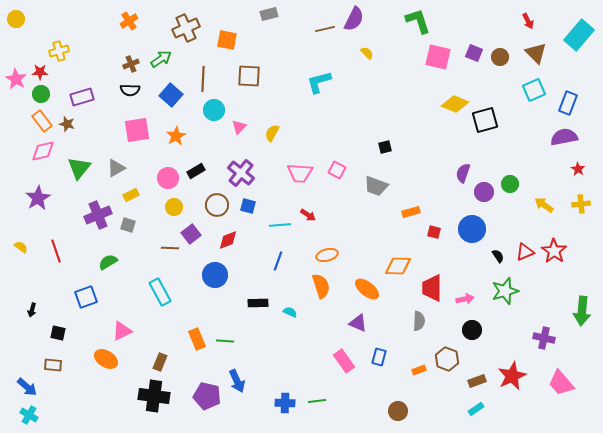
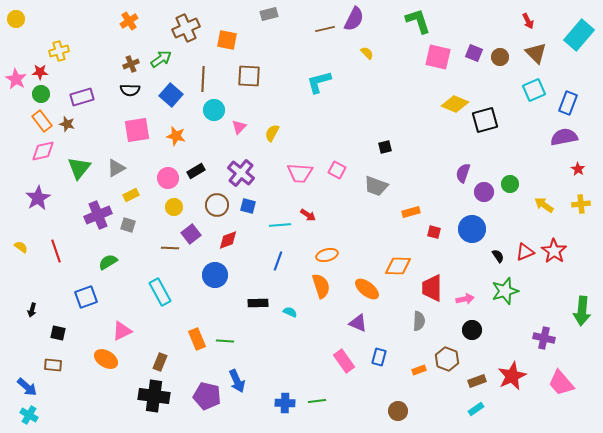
orange star at (176, 136): rotated 30 degrees counterclockwise
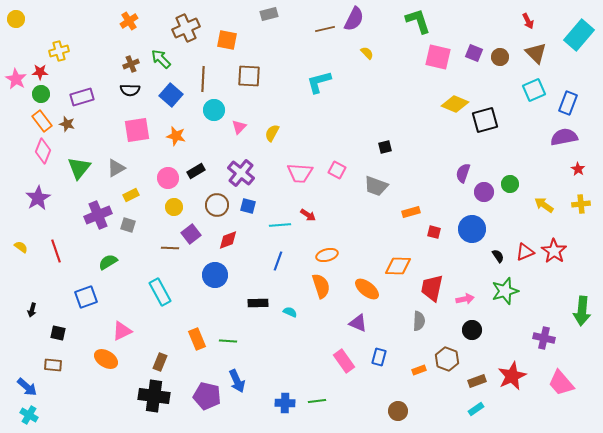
green arrow at (161, 59): rotated 100 degrees counterclockwise
pink diamond at (43, 151): rotated 55 degrees counterclockwise
red trapezoid at (432, 288): rotated 12 degrees clockwise
green line at (225, 341): moved 3 px right
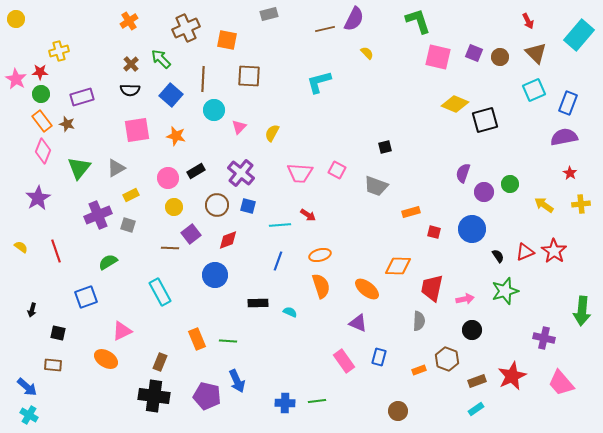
brown cross at (131, 64): rotated 21 degrees counterclockwise
red star at (578, 169): moved 8 px left, 4 px down
orange ellipse at (327, 255): moved 7 px left
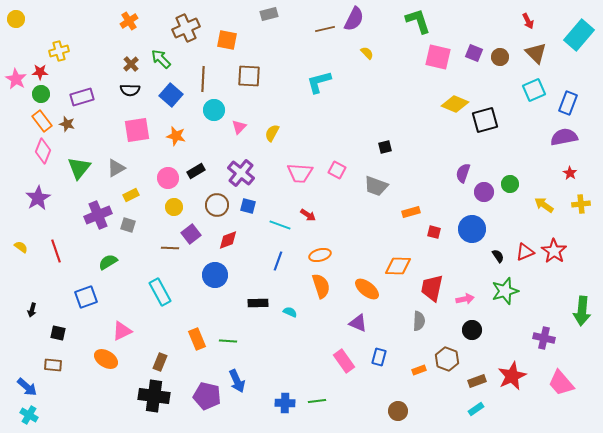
cyan line at (280, 225): rotated 25 degrees clockwise
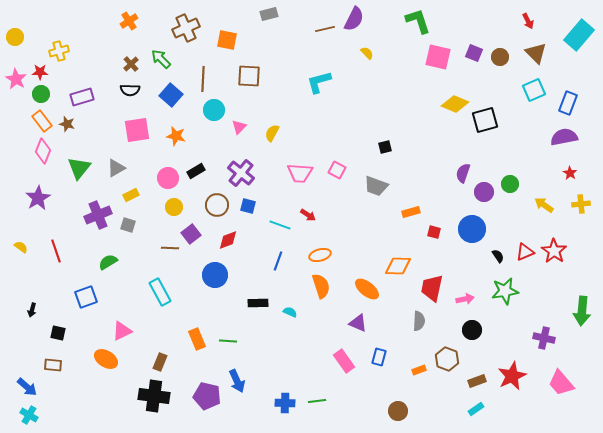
yellow circle at (16, 19): moved 1 px left, 18 px down
green star at (505, 291): rotated 8 degrees clockwise
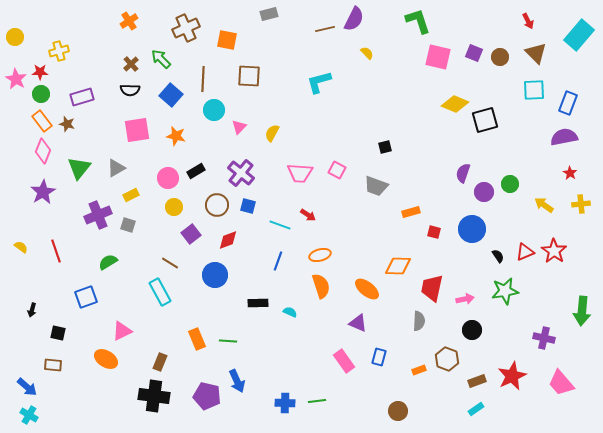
cyan square at (534, 90): rotated 20 degrees clockwise
purple star at (38, 198): moved 5 px right, 6 px up
brown line at (170, 248): moved 15 px down; rotated 30 degrees clockwise
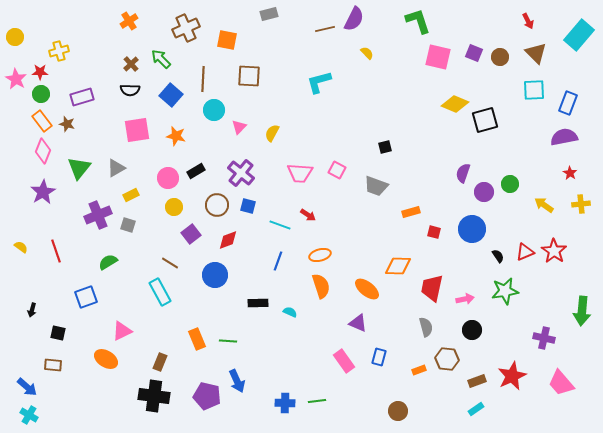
gray semicircle at (419, 321): moved 7 px right, 6 px down; rotated 18 degrees counterclockwise
brown hexagon at (447, 359): rotated 15 degrees counterclockwise
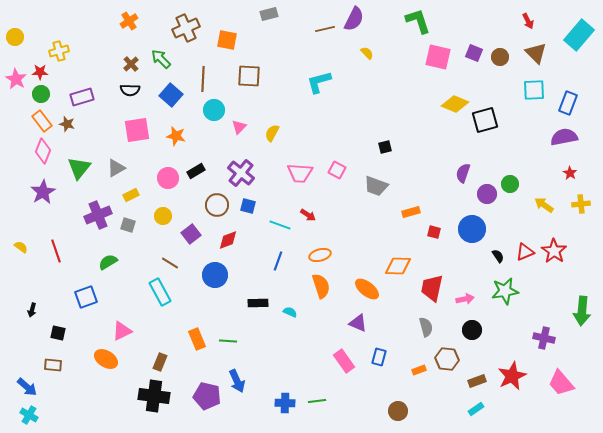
purple circle at (484, 192): moved 3 px right, 2 px down
yellow circle at (174, 207): moved 11 px left, 9 px down
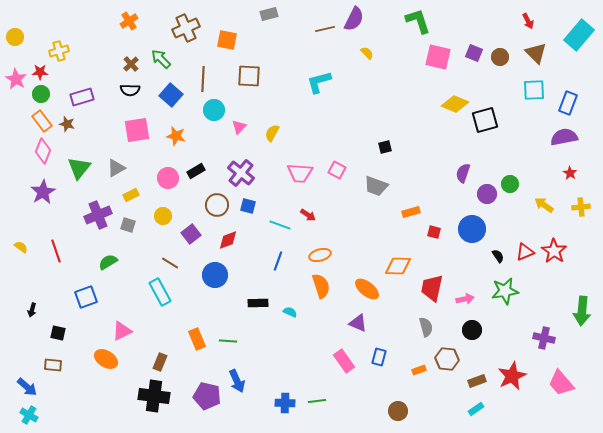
yellow cross at (581, 204): moved 3 px down
